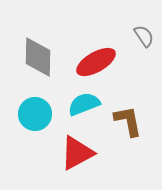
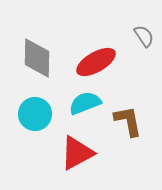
gray diamond: moved 1 px left, 1 px down
cyan semicircle: moved 1 px right, 1 px up
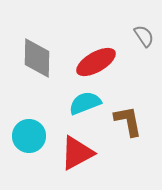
cyan circle: moved 6 px left, 22 px down
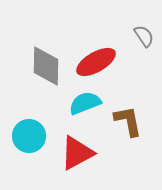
gray diamond: moved 9 px right, 8 px down
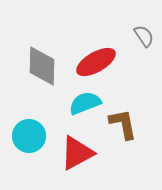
gray diamond: moved 4 px left
brown L-shape: moved 5 px left, 3 px down
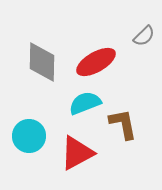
gray semicircle: rotated 80 degrees clockwise
gray diamond: moved 4 px up
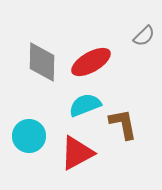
red ellipse: moved 5 px left
cyan semicircle: moved 2 px down
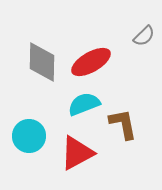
cyan semicircle: moved 1 px left, 1 px up
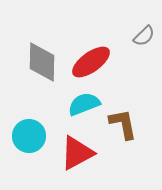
red ellipse: rotated 6 degrees counterclockwise
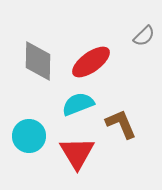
gray diamond: moved 4 px left, 1 px up
cyan semicircle: moved 6 px left
brown L-shape: moved 2 px left; rotated 12 degrees counterclockwise
red triangle: rotated 33 degrees counterclockwise
